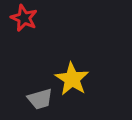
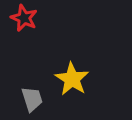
gray trapezoid: moved 8 px left; rotated 92 degrees counterclockwise
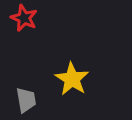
gray trapezoid: moved 6 px left, 1 px down; rotated 8 degrees clockwise
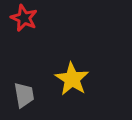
gray trapezoid: moved 2 px left, 5 px up
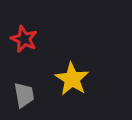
red star: moved 21 px down
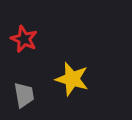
yellow star: rotated 16 degrees counterclockwise
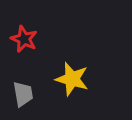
gray trapezoid: moved 1 px left, 1 px up
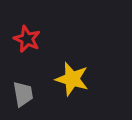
red star: moved 3 px right
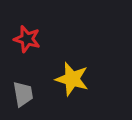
red star: rotated 8 degrees counterclockwise
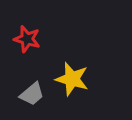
gray trapezoid: moved 9 px right; rotated 60 degrees clockwise
